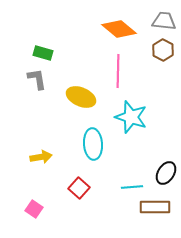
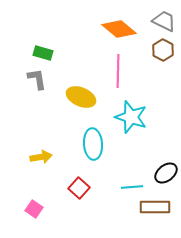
gray trapezoid: rotated 20 degrees clockwise
black ellipse: rotated 20 degrees clockwise
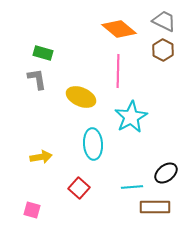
cyan star: rotated 24 degrees clockwise
pink square: moved 2 px left, 1 px down; rotated 18 degrees counterclockwise
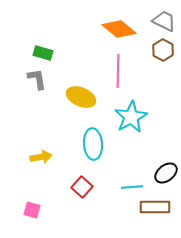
red square: moved 3 px right, 1 px up
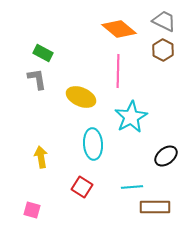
green rectangle: rotated 12 degrees clockwise
yellow arrow: rotated 90 degrees counterclockwise
black ellipse: moved 17 px up
red square: rotated 10 degrees counterclockwise
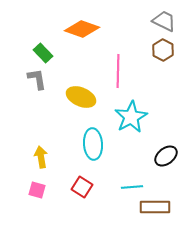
orange diamond: moved 37 px left; rotated 20 degrees counterclockwise
green rectangle: rotated 18 degrees clockwise
pink square: moved 5 px right, 20 px up
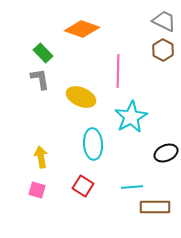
gray L-shape: moved 3 px right
black ellipse: moved 3 px up; rotated 15 degrees clockwise
red square: moved 1 px right, 1 px up
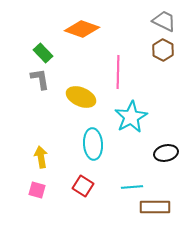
pink line: moved 1 px down
black ellipse: rotated 10 degrees clockwise
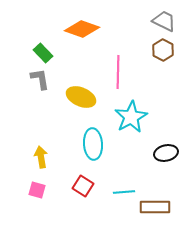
cyan line: moved 8 px left, 5 px down
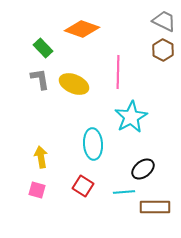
green rectangle: moved 5 px up
yellow ellipse: moved 7 px left, 13 px up
black ellipse: moved 23 px left, 16 px down; rotated 25 degrees counterclockwise
